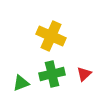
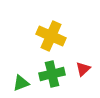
red triangle: moved 1 px left, 5 px up
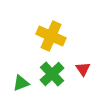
red triangle: rotated 21 degrees counterclockwise
green cross: rotated 30 degrees counterclockwise
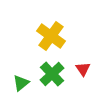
yellow cross: rotated 12 degrees clockwise
green triangle: rotated 18 degrees counterclockwise
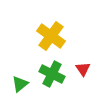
green cross: rotated 20 degrees counterclockwise
green triangle: moved 1 px left, 1 px down
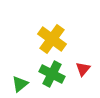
yellow cross: moved 1 px right, 3 px down
red triangle: rotated 14 degrees clockwise
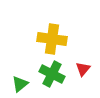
yellow cross: rotated 28 degrees counterclockwise
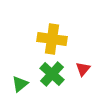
green cross: rotated 15 degrees clockwise
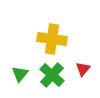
green cross: moved 1 px down
green triangle: moved 10 px up; rotated 12 degrees counterclockwise
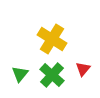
yellow cross: rotated 24 degrees clockwise
